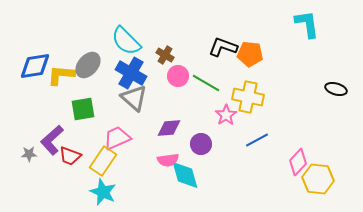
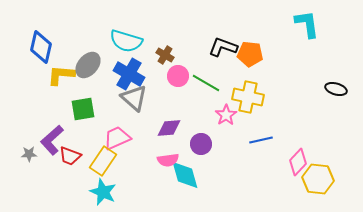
cyan semicircle: rotated 28 degrees counterclockwise
blue diamond: moved 6 px right, 19 px up; rotated 68 degrees counterclockwise
blue cross: moved 2 px left, 1 px down
blue line: moved 4 px right; rotated 15 degrees clockwise
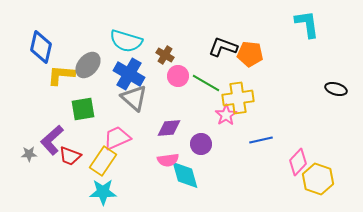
yellow cross: moved 10 px left, 1 px down; rotated 20 degrees counterclockwise
yellow hexagon: rotated 12 degrees clockwise
cyan star: rotated 24 degrees counterclockwise
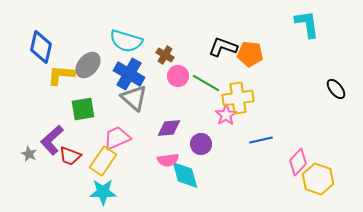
black ellipse: rotated 35 degrees clockwise
gray star: rotated 28 degrees clockwise
